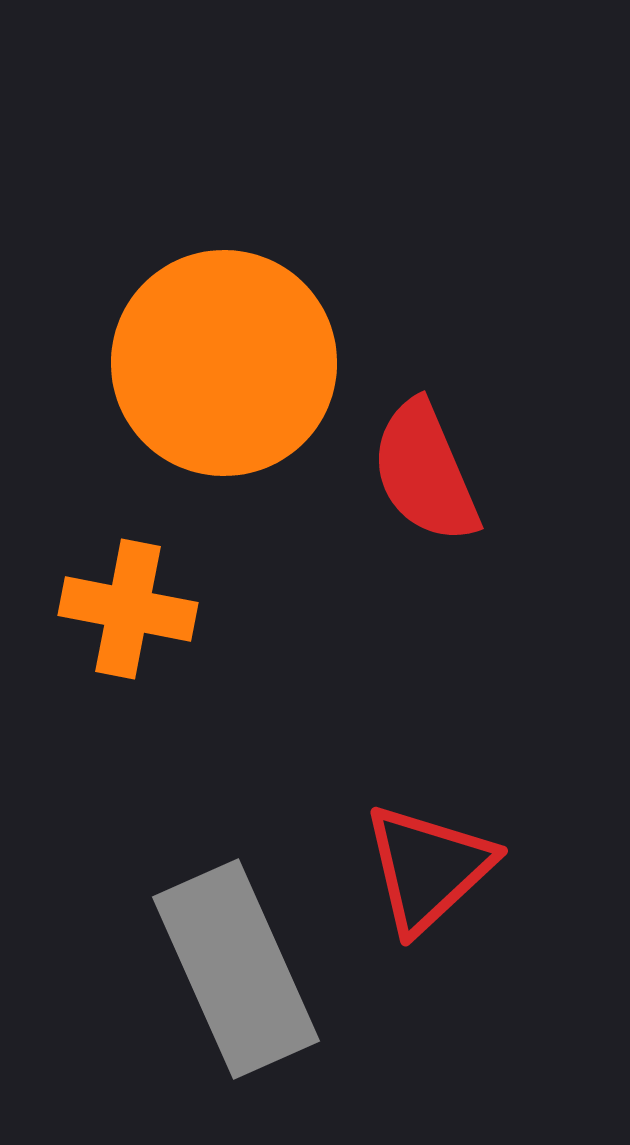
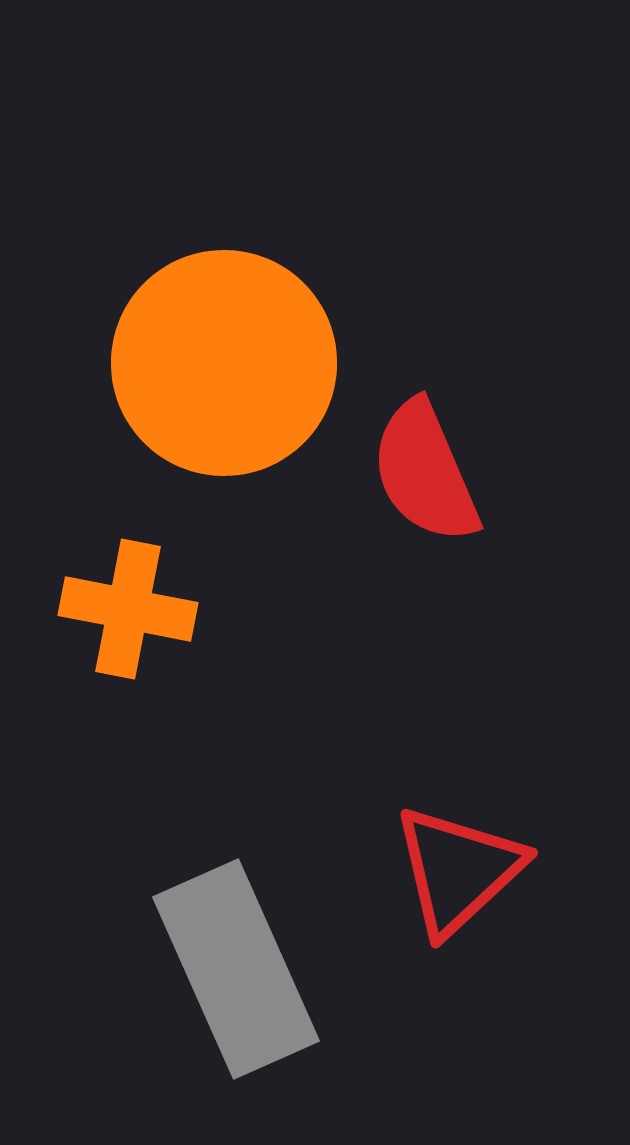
red triangle: moved 30 px right, 2 px down
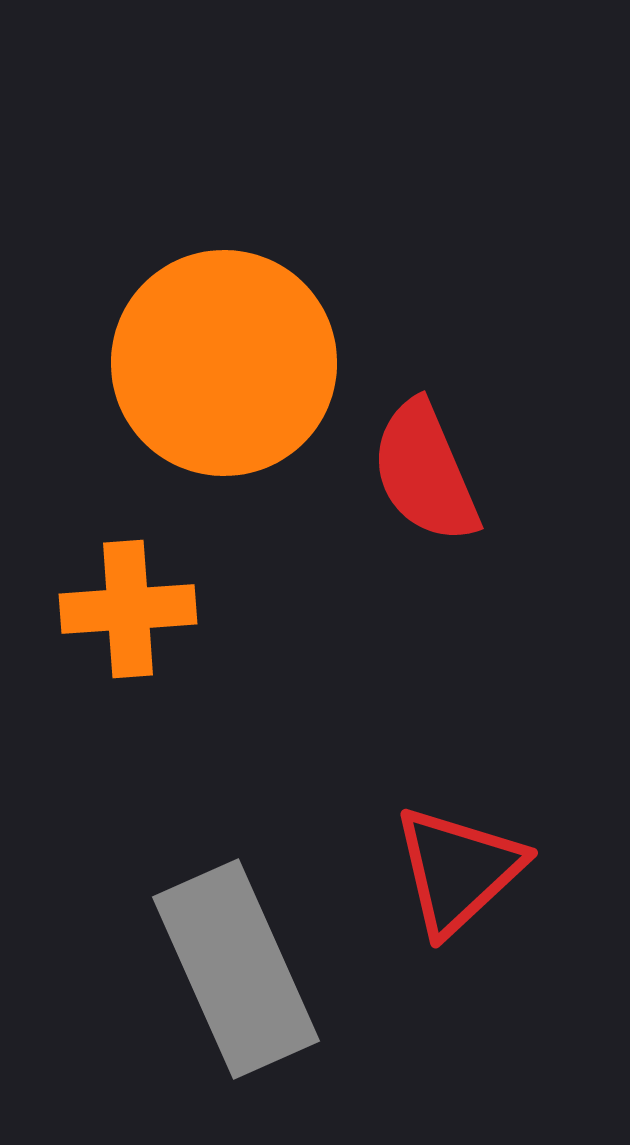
orange cross: rotated 15 degrees counterclockwise
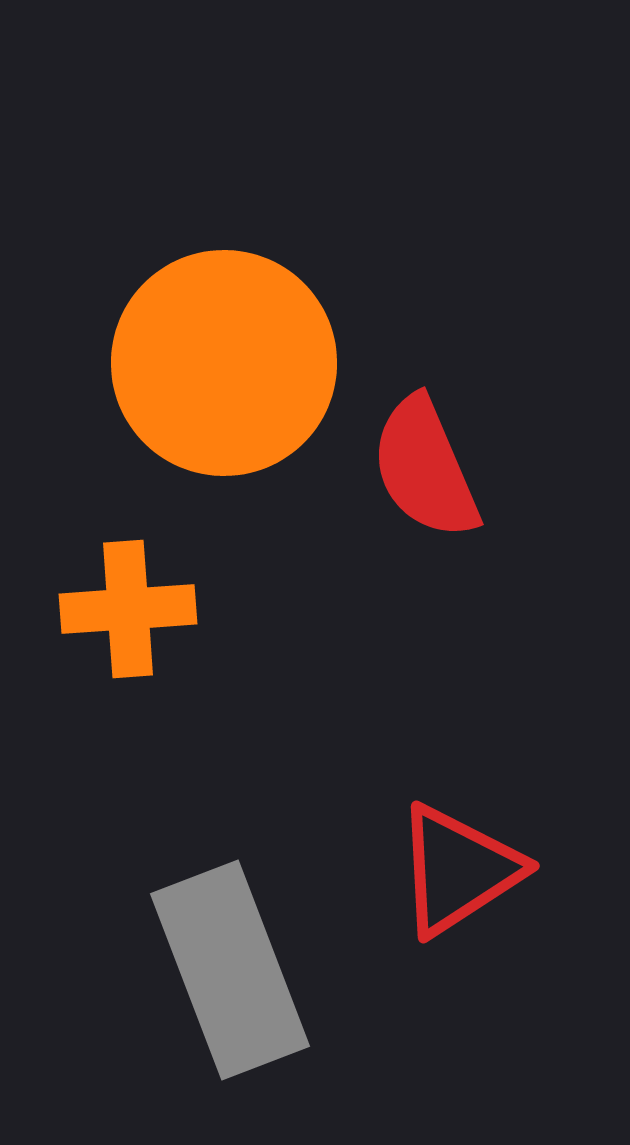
red semicircle: moved 4 px up
red triangle: rotated 10 degrees clockwise
gray rectangle: moved 6 px left, 1 px down; rotated 3 degrees clockwise
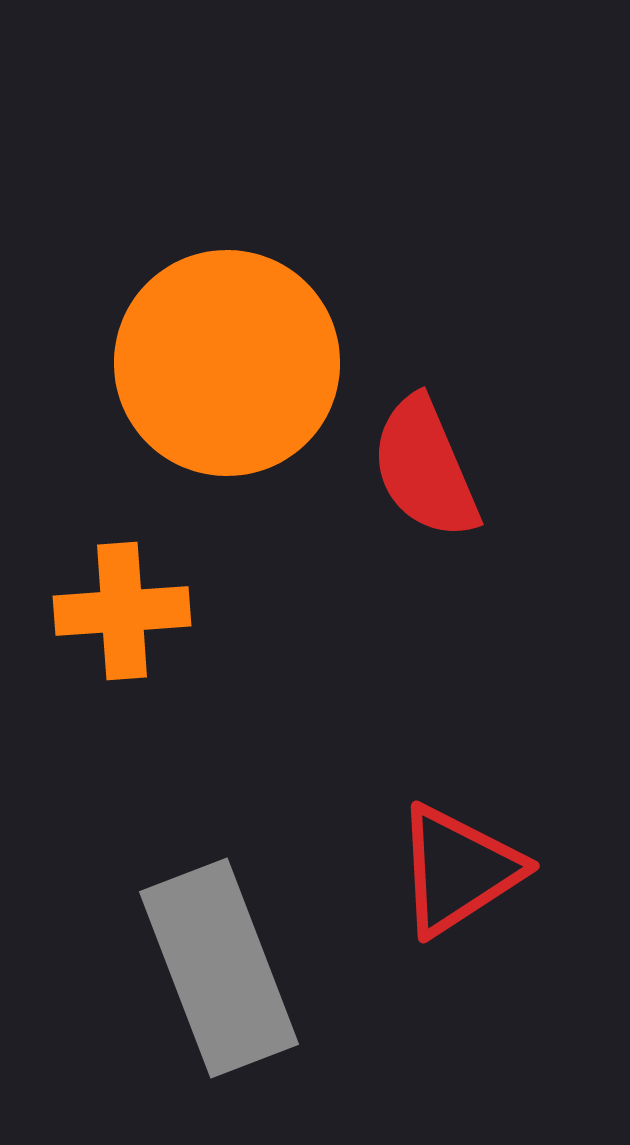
orange circle: moved 3 px right
orange cross: moved 6 px left, 2 px down
gray rectangle: moved 11 px left, 2 px up
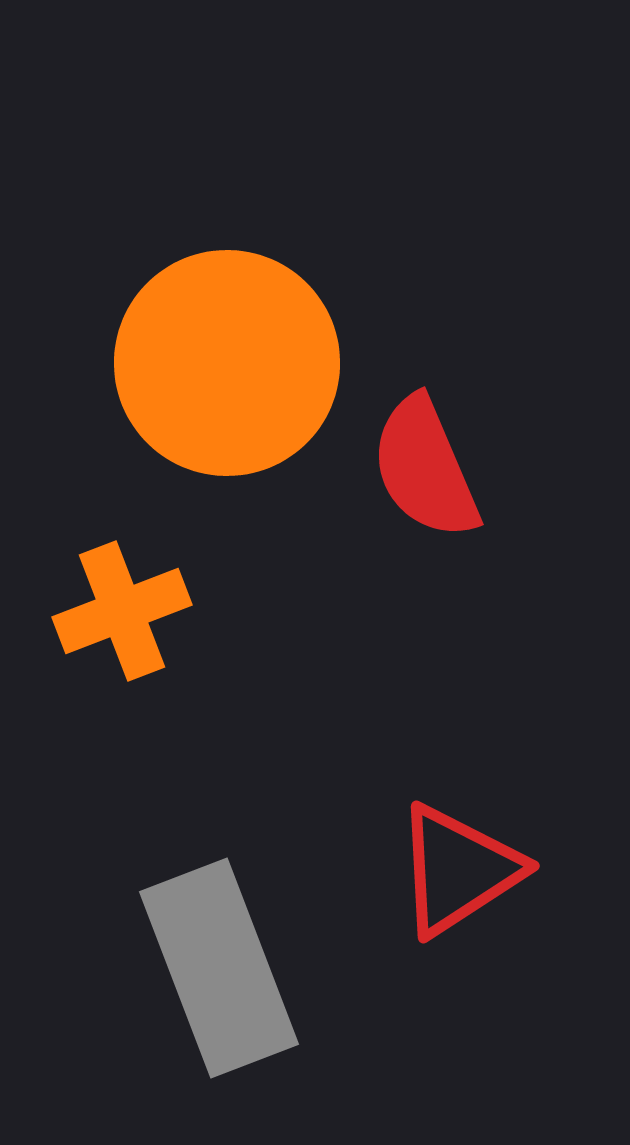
orange cross: rotated 17 degrees counterclockwise
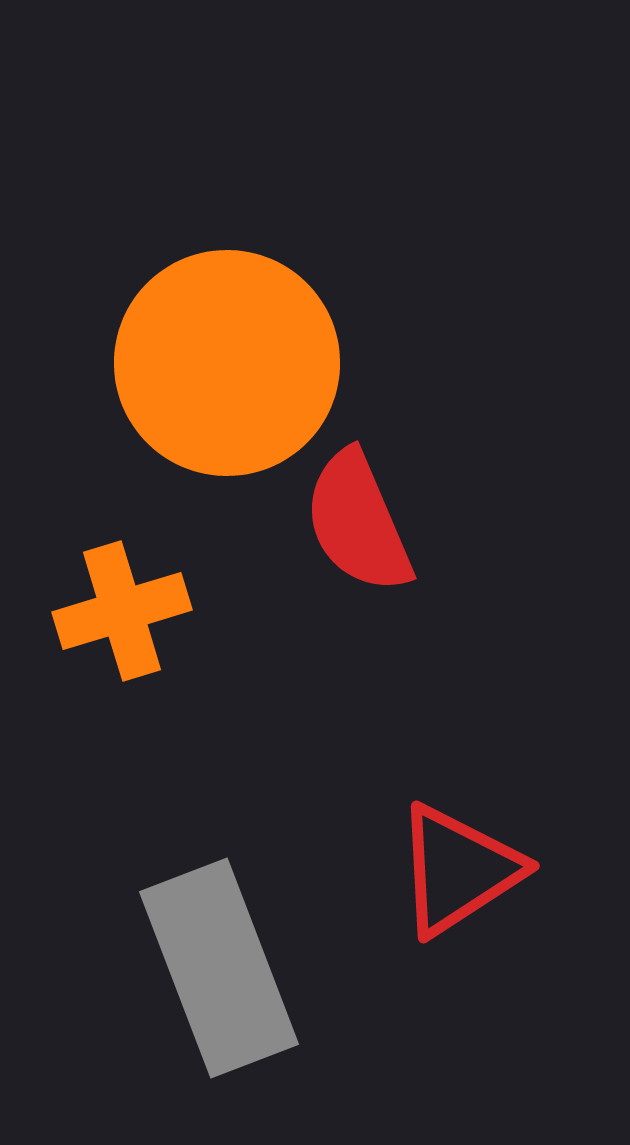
red semicircle: moved 67 px left, 54 px down
orange cross: rotated 4 degrees clockwise
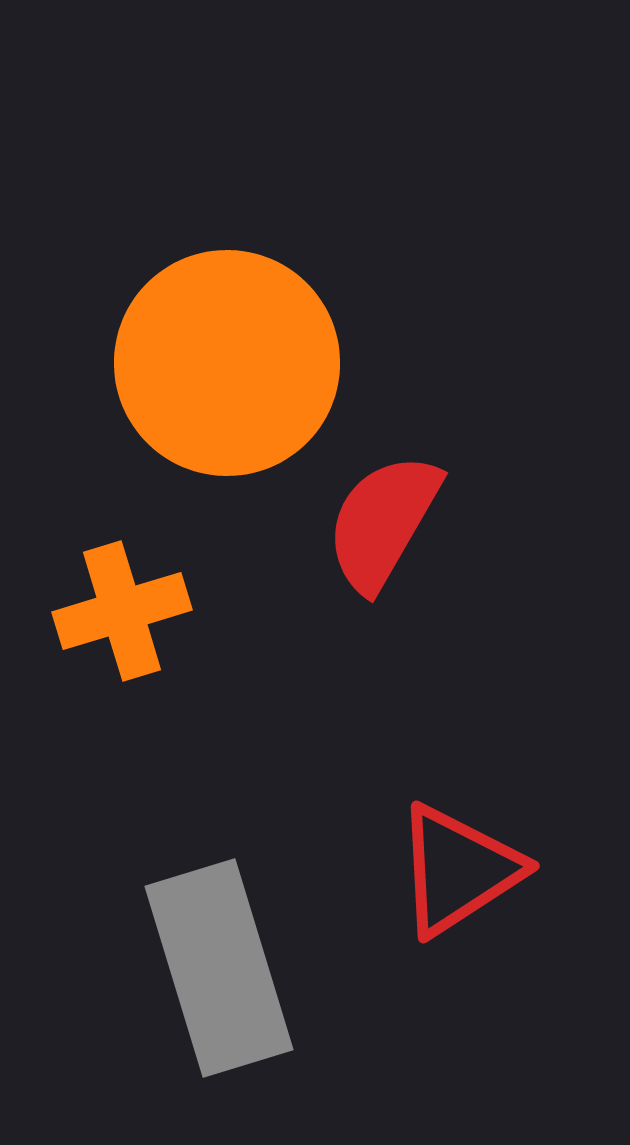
red semicircle: moved 25 px right; rotated 53 degrees clockwise
gray rectangle: rotated 4 degrees clockwise
